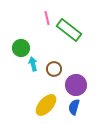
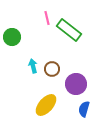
green circle: moved 9 px left, 11 px up
cyan arrow: moved 2 px down
brown circle: moved 2 px left
purple circle: moved 1 px up
blue semicircle: moved 10 px right, 2 px down
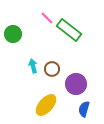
pink line: rotated 32 degrees counterclockwise
green circle: moved 1 px right, 3 px up
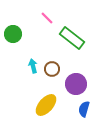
green rectangle: moved 3 px right, 8 px down
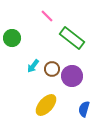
pink line: moved 2 px up
green circle: moved 1 px left, 4 px down
cyan arrow: rotated 128 degrees counterclockwise
purple circle: moved 4 px left, 8 px up
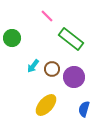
green rectangle: moved 1 px left, 1 px down
purple circle: moved 2 px right, 1 px down
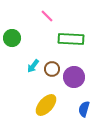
green rectangle: rotated 35 degrees counterclockwise
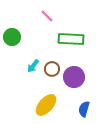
green circle: moved 1 px up
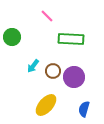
brown circle: moved 1 px right, 2 px down
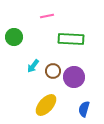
pink line: rotated 56 degrees counterclockwise
green circle: moved 2 px right
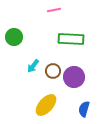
pink line: moved 7 px right, 6 px up
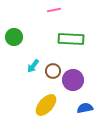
purple circle: moved 1 px left, 3 px down
blue semicircle: moved 1 px right, 1 px up; rotated 63 degrees clockwise
